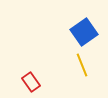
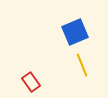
blue square: moved 9 px left; rotated 12 degrees clockwise
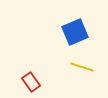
yellow line: moved 2 px down; rotated 50 degrees counterclockwise
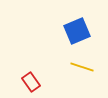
blue square: moved 2 px right, 1 px up
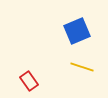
red rectangle: moved 2 px left, 1 px up
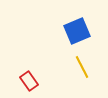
yellow line: rotated 45 degrees clockwise
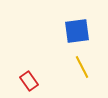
blue square: rotated 16 degrees clockwise
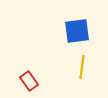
yellow line: rotated 35 degrees clockwise
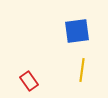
yellow line: moved 3 px down
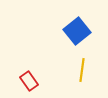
blue square: rotated 32 degrees counterclockwise
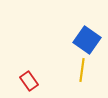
blue square: moved 10 px right, 9 px down; rotated 16 degrees counterclockwise
